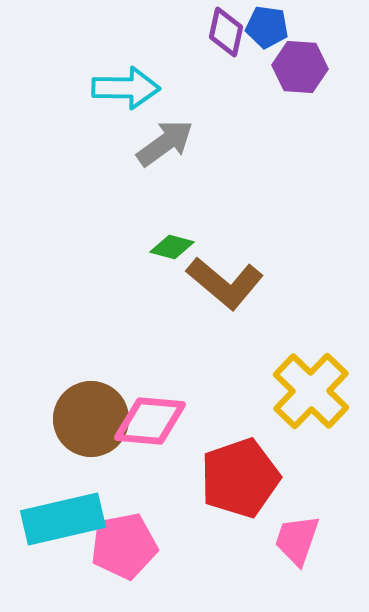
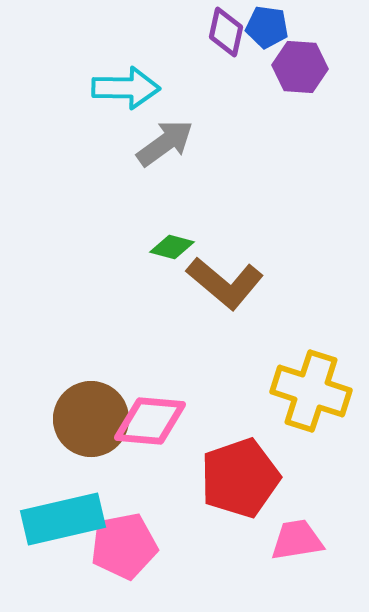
yellow cross: rotated 26 degrees counterclockwise
pink trapezoid: rotated 62 degrees clockwise
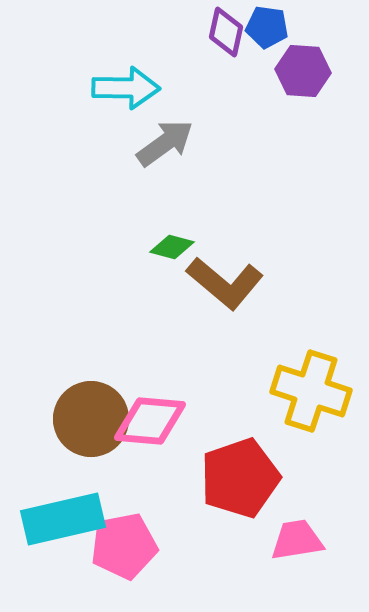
purple hexagon: moved 3 px right, 4 px down
